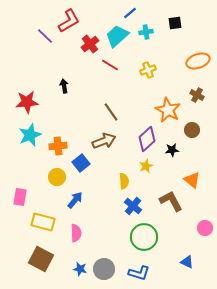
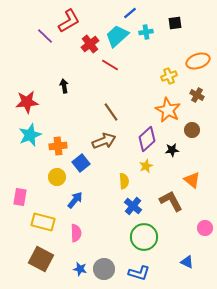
yellow cross: moved 21 px right, 6 px down
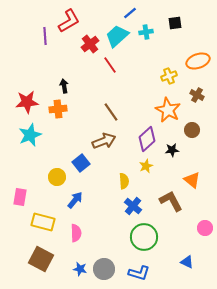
purple line: rotated 42 degrees clockwise
red line: rotated 24 degrees clockwise
orange cross: moved 37 px up
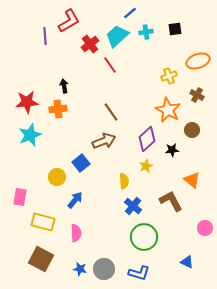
black square: moved 6 px down
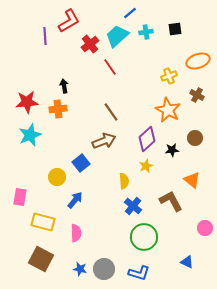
red line: moved 2 px down
brown circle: moved 3 px right, 8 px down
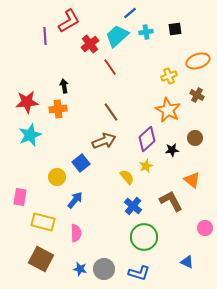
yellow semicircle: moved 3 px right, 4 px up; rotated 35 degrees counterclockwise
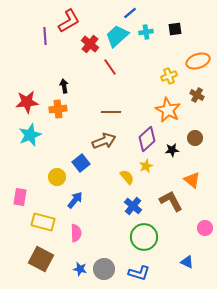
red cross: rotated 12 degrees counterclockwise
brown line: rotated 54 degrees counterclockwise
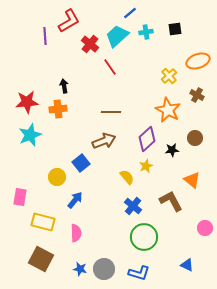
yellow cross: rotated 21 degrees counterclockwise
blue triangle: moved 3 px down
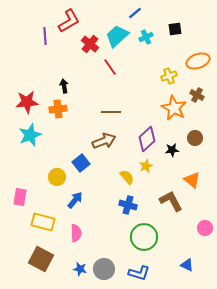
blue line: moved 5 px right
cyan cross: moved 5 px down; rotated 16 degrees counterclockwise
yellow cross: rotated 21 degrees clockwise
orange star: moved 6 px right, 2 px up
blue cross: moved 5 px left, 1 px up; rotated 24 degrees counterclockwise
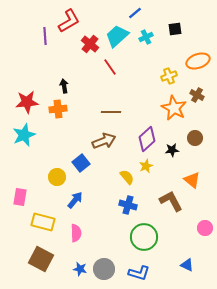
cyan star: moved 6 px left
